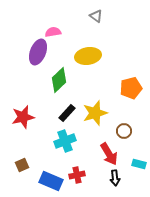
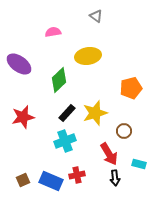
purple ellipse: moved 19 px left, 12 px down; rotated 75 degrees counterclockwise
brown square: moved 1 px right, 15 px down
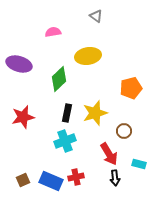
purple ellipse: rotated 20 degrees counterclockwise
green diamond: moved 1 px up
black rectangle: rotated 30 degrees counterclockwise
red cross: moved 1 px left, 2 px down
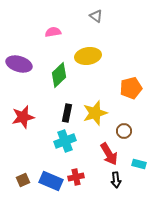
green diamond: moved 4 px up
black arrow: moved 1 px right, 2 px down
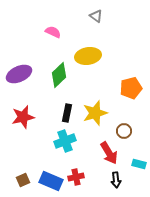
pink semicircle: rotated 35 degrees clockwise
purple ellipse: moved 10 px down; rotated 40 degrees counterclockwise
red arrow: moved 1 px up
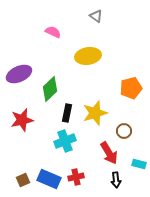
green diamond: moved 9 px left, 14 px down
red star: moved 1 px left, 3 px down
blue rectangle: moved 2 px left, 2 px up
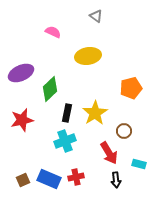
purple ellipse: moved 2 px right, 1 px up
yellow star: rotated 15 degrees counterclockwise
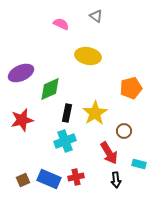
pink semicircle: moved 8 px right, 8 px up
yellow ellipse: rotated 20 degrees clockwise
green diamond: rotated 20 degrees clockwise
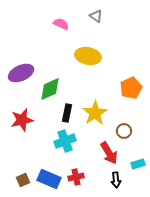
orange pentagon: rotated 10 degrees counterclockwise
cyan rectangle: moved 1 px left; rotated 32 degrees counterclockwise
